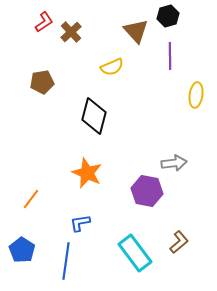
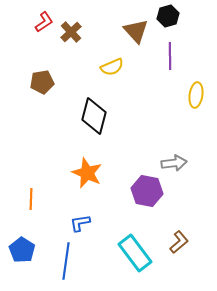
orange line: rotated 35 degrees counterclockwise
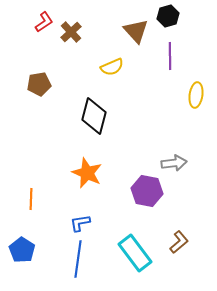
brown pentagon: moved 3 px left, 2 px down
blue line: moved 12 px right, 2 px up
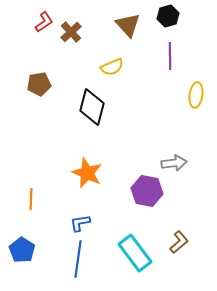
brown triangle: moved 8 px left, 6 px up
black diamond: moved 2 px left, 9 px up
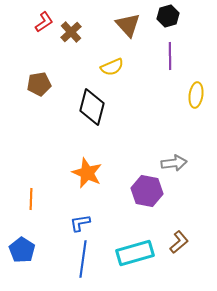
cyan rectangle: rotated 69 degrees counterclockwise
blue line: moved 5 px right
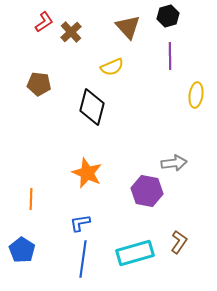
brown triangle: moved 2 px down
brown pentagon: rotated 15 degrees clockwise
brown L-shape: rotated 15 degrees counterclockwise
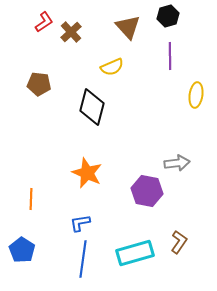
gray arrow: moved 3 px right
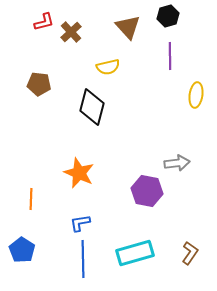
red L-shape: rotated 20 degrees clockwise
yellow semicircle: moved 4 px left; rotated 10 degrees clockwise
orange star: moved 8 px left
brown L-shape: moved 11 px right, 11 px down
blue line: rotated 9 degrees counterclockwise
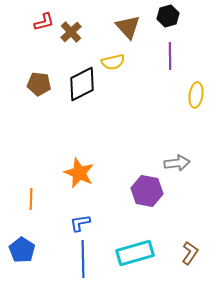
yellow semicircle: moved 5 px right, 5 px up
black diamond: moved 10 px left, 23 px up; rotated 48 degrees clockwise
